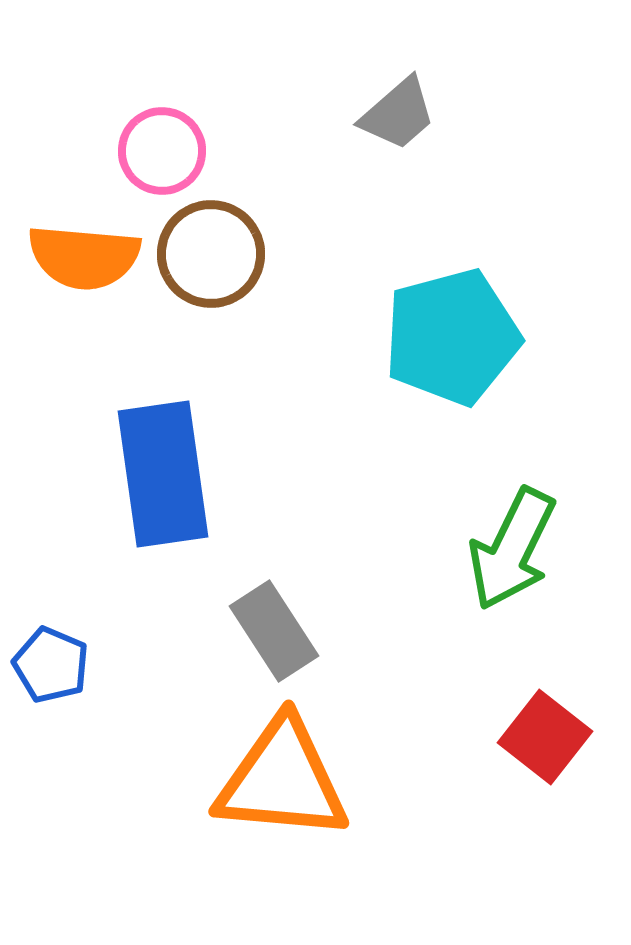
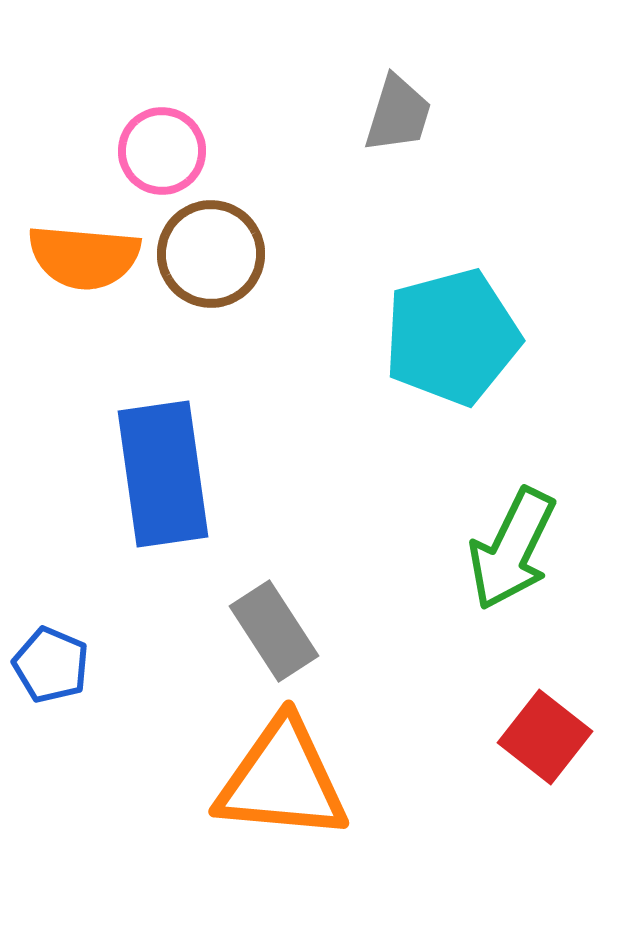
gray trapezoid: rotated 32 degrees counterclockwise
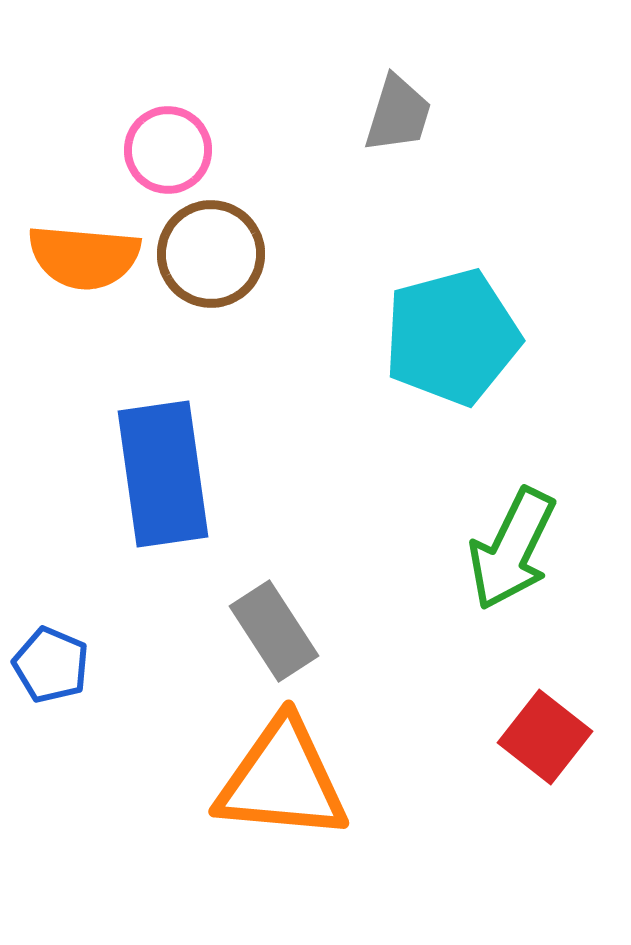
pink circle: moved 6 px right, 1 px up
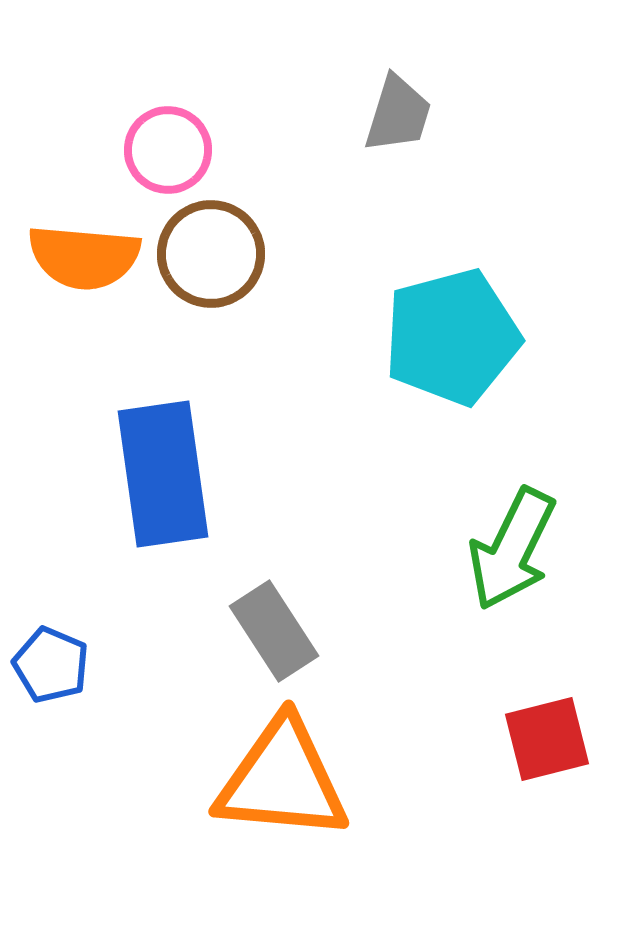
red square: moved 2 px right, 2 px down; rotated 38 degrees clockwise
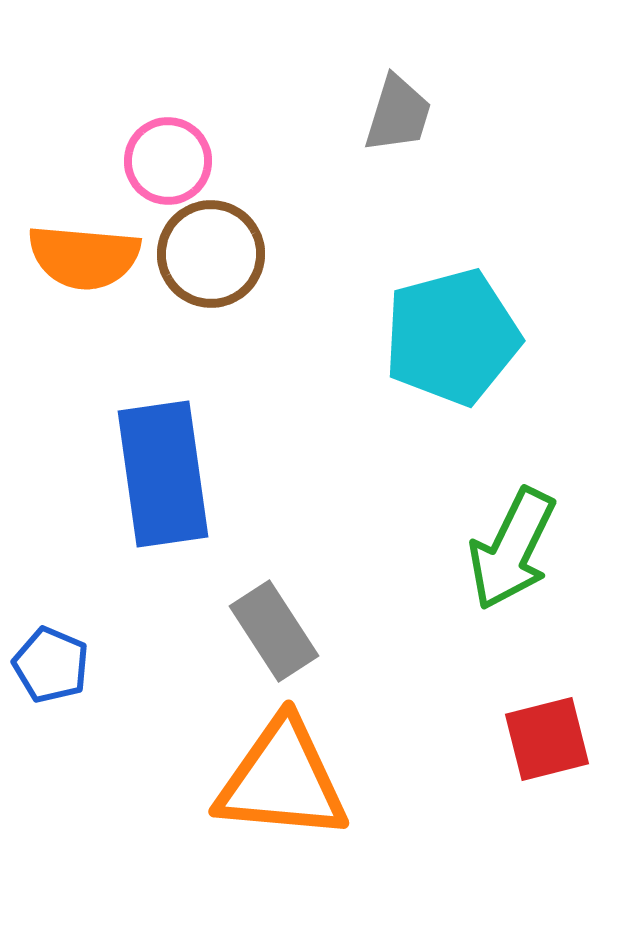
pink circle: moved 11 px down
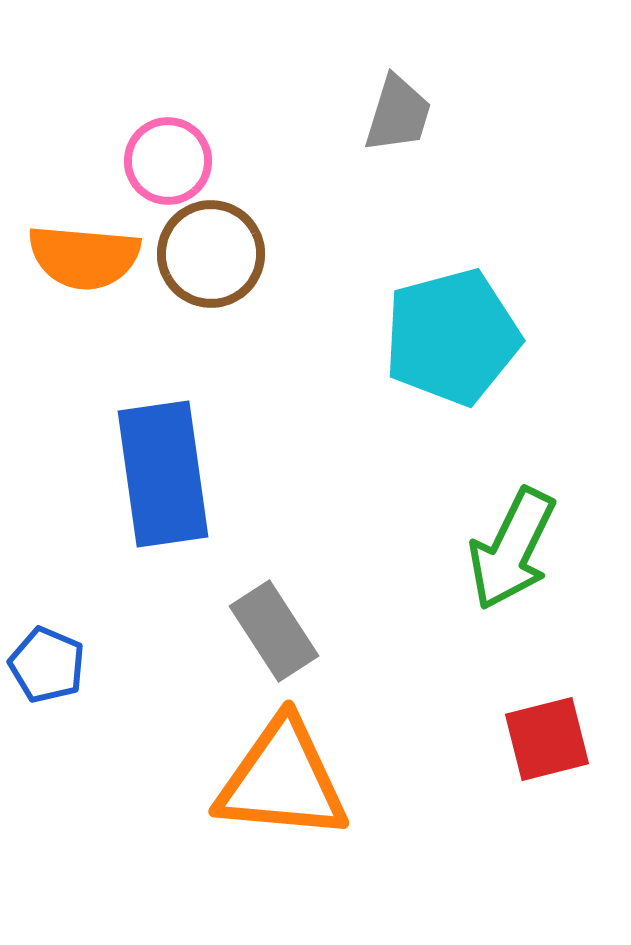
blue pentagon: moved 4 px left
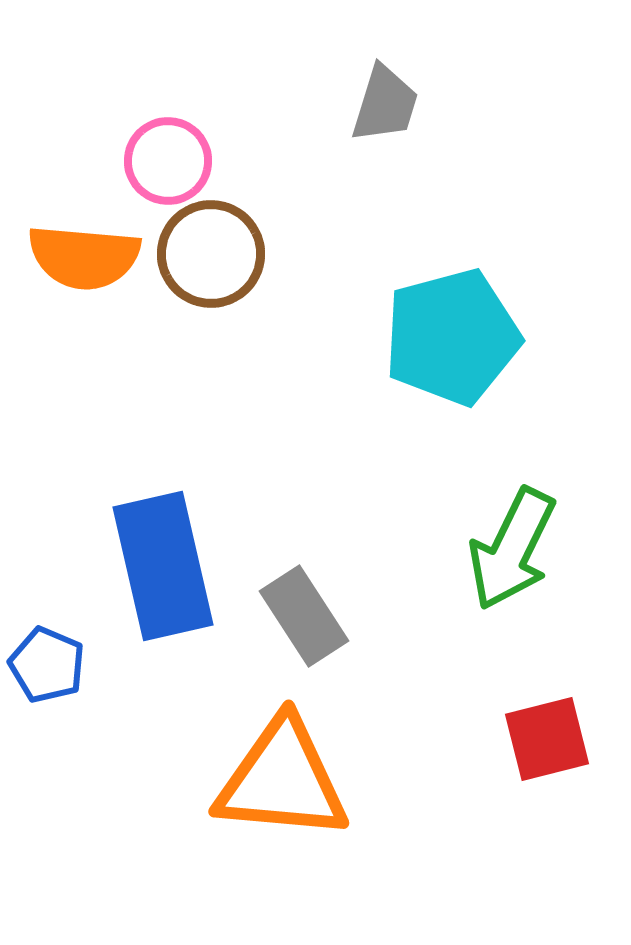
gray trapezoid: moved 13 px left, 10 px up
blue rectangle: moved 92 px down; rotated 5 degrees counterclockwise
gray rectangle: moved 30 px right, 15 px up
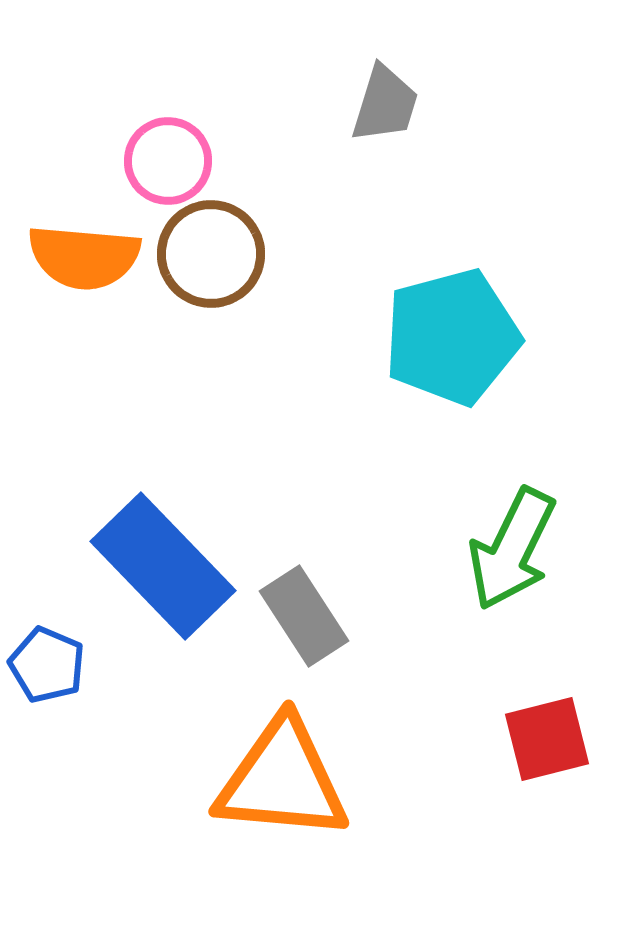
blue rectangle: rotated 31 degrees counterclockwise
